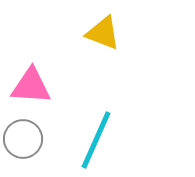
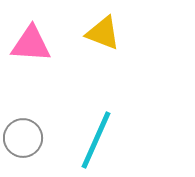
pink triangle: moved 42 px up
gray circle: moved 1 px up
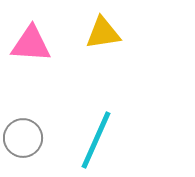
yellow triangle: rotated 30 degrees counterclockwise
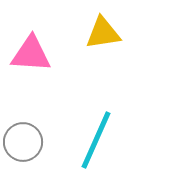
pink triangle: moved 10 px down
gray circle: moved 4 px down
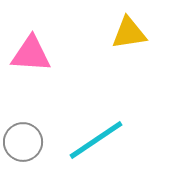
yellow triangle: moved 26 px right
cyan line: rotated 32 degrees clockwise
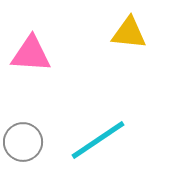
yellow triangle: rotated 15 degrees clockwise
cyan line: moved 2 px right
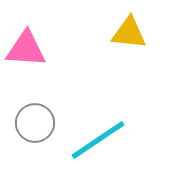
pink triangle: moved 5 px left, 5 px up
gray circle: moved 12 px right, 19 px up
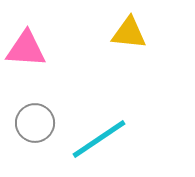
cyan line: moved 1 px right, 1 px up
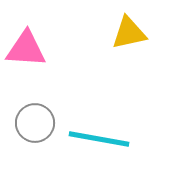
yellow triangle: rotated 18 degrees counterclockwise
cyan line: rotated 44 degrees clockwise
